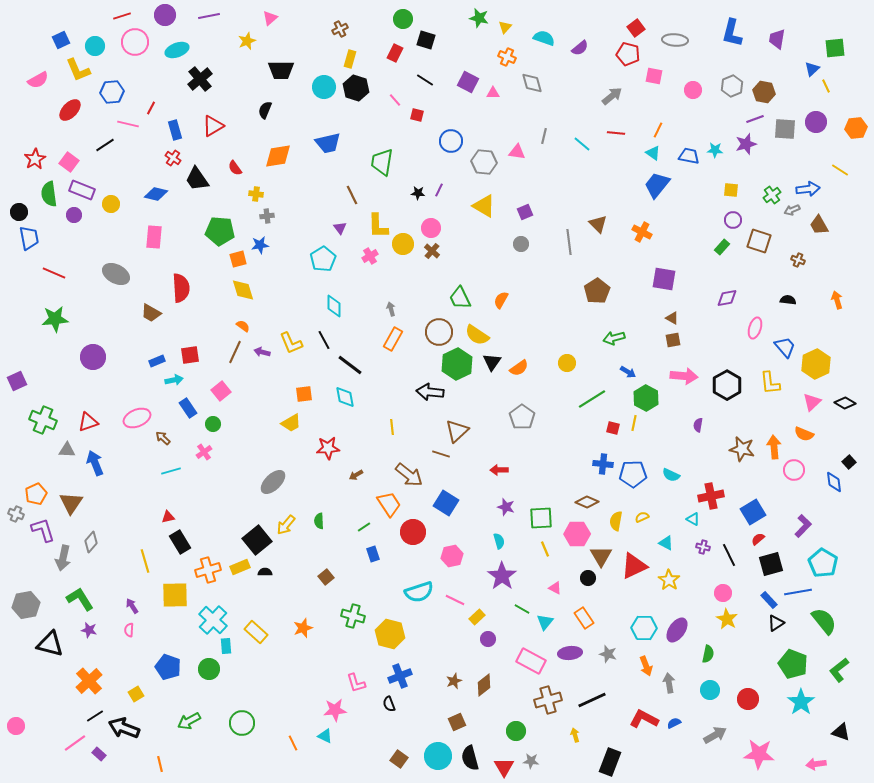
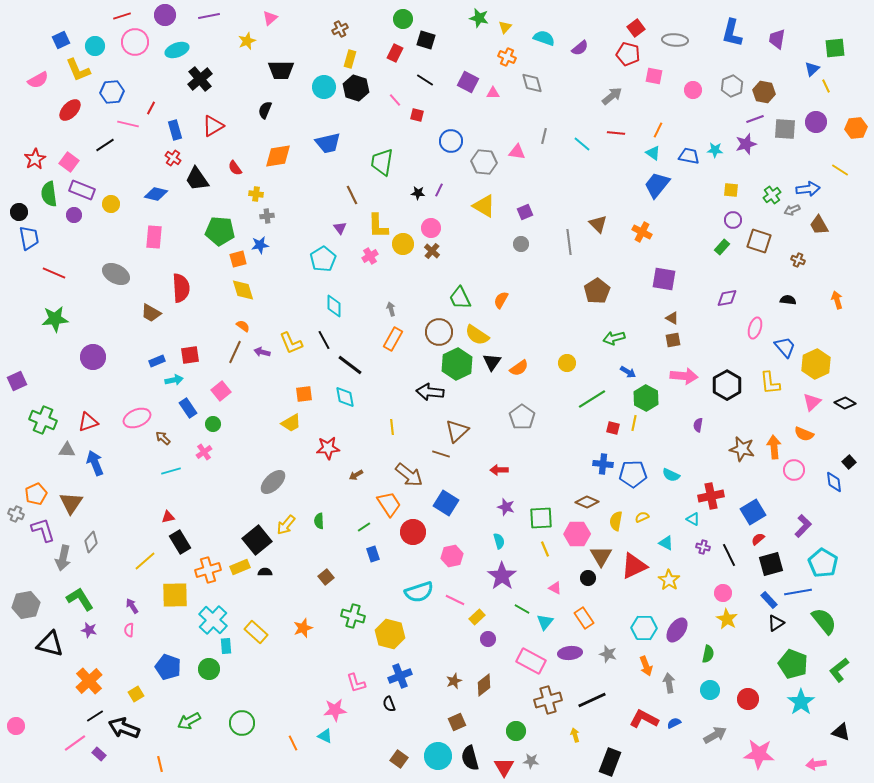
yellow line at (145, 561): rotated 65 degrees clockwise
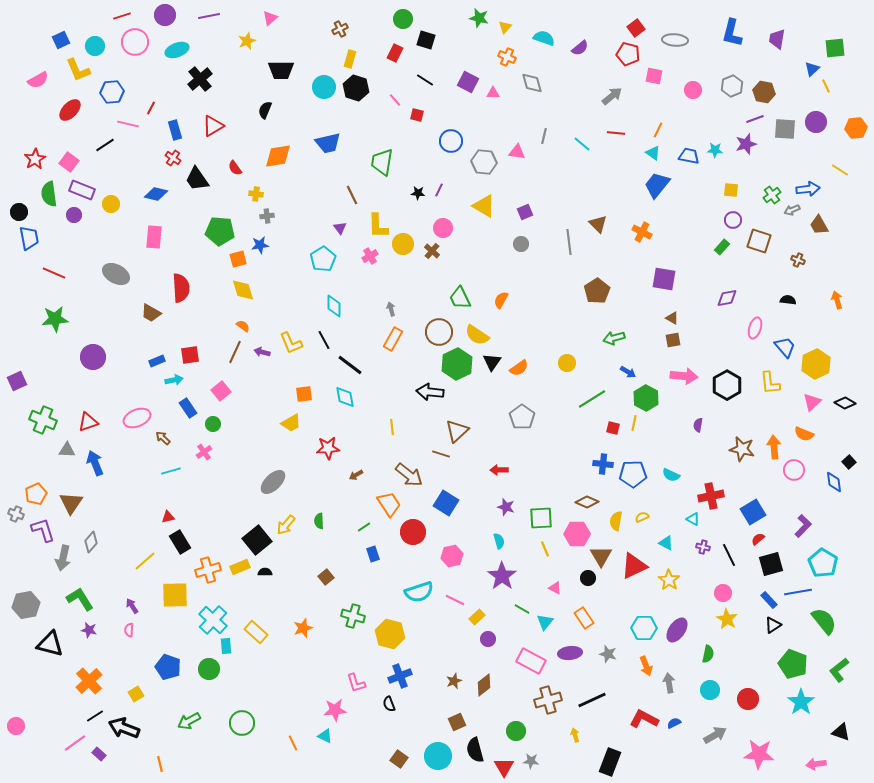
pink circle at (431, 228): moved 12 px right
black triangle at (776, 623): moved 3 px left, 2 px down
black semicircle at (470, 758): moved 5 px right, 8 px up
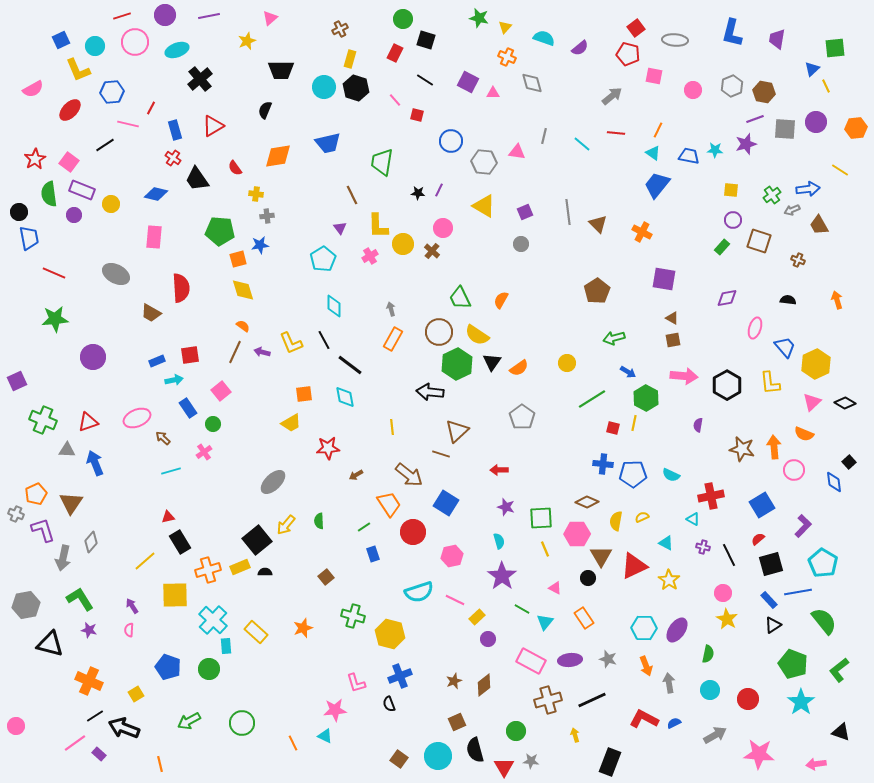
pink semicircle at (38, 80): moved 5 px left, 9 px down
gray line at (569, 242): moved 1 px left, 30 px up
blue square at (753, 512): moved 9 px right, 7 px up
purple ellipse at (570, 653): moved 7 px down
gray star at (608, 654): moved 5 px down
orange cross at (89, 681): rotated 24 degrees counterclockwise
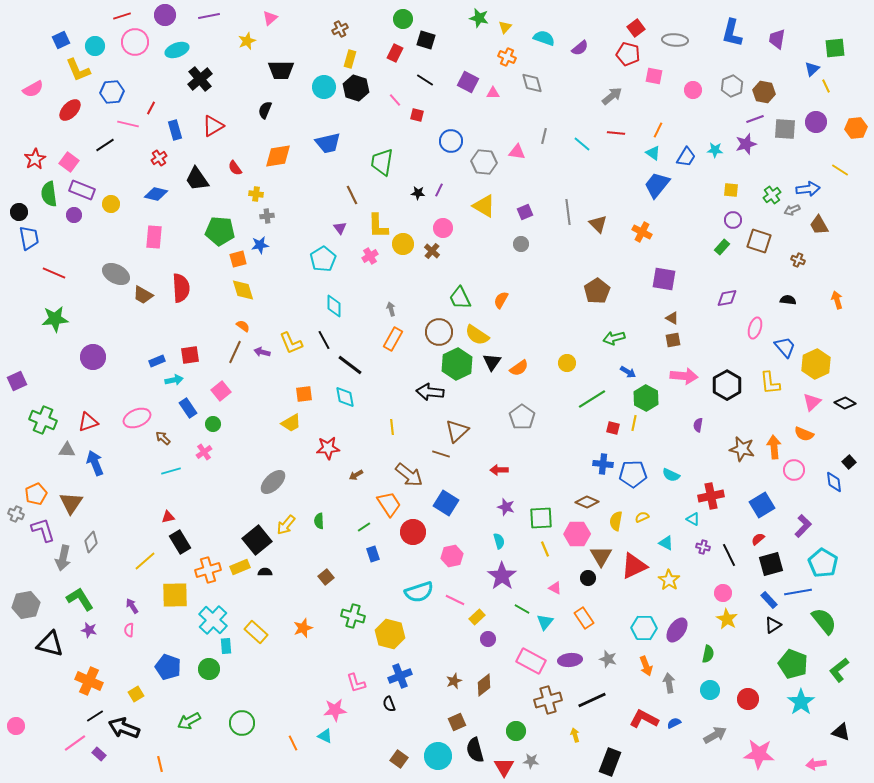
blue trapezoid at (689, 156): moved 3 px left, 1 px down; rotated 110 degrees clockwise
red cross at (173, 158): moved 14 px left; rotated 21 degrees clockwise
brown trapezoid at (151, 313): moved 8 px left, 18 px up
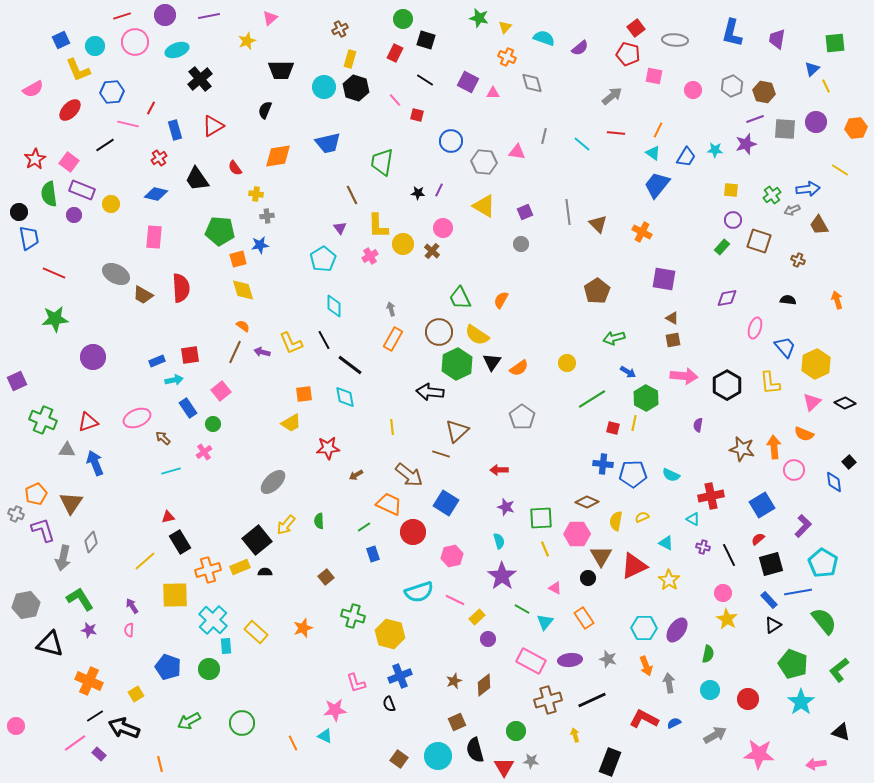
green square at (835, 48): moved 5 px up
orange trapezoid at (389, 504): rotated 32 degrees counterclockwise
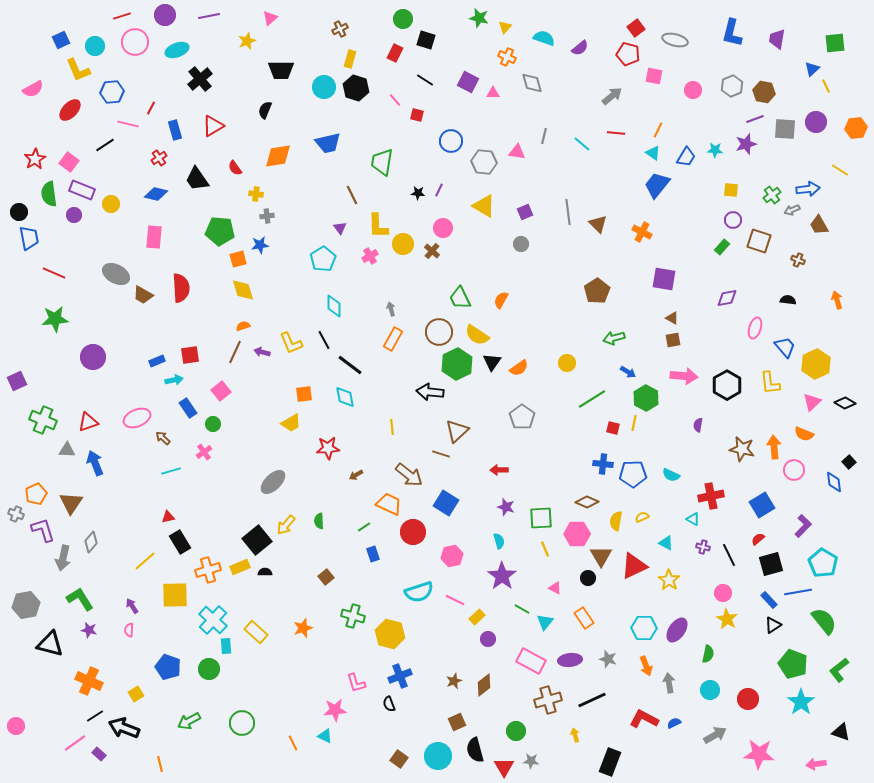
gray ellipse at (675, 40): rotated 10 degrees clockwise
orange semicircle at (243, 326): rotated 56 degrees counterclockwise
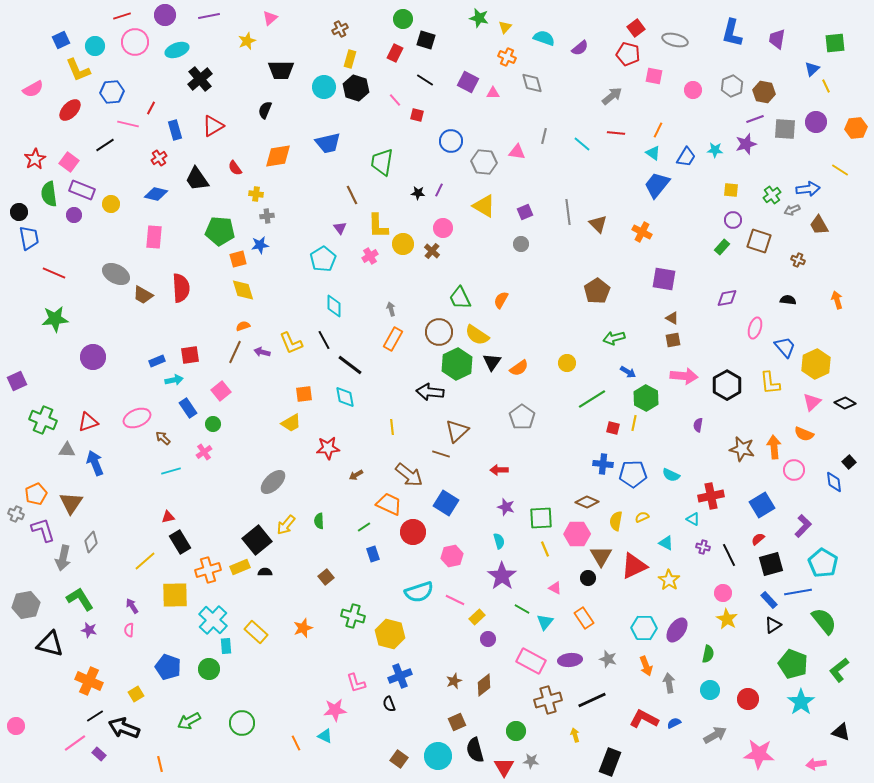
orange line at (293, 743): moved 3 px right
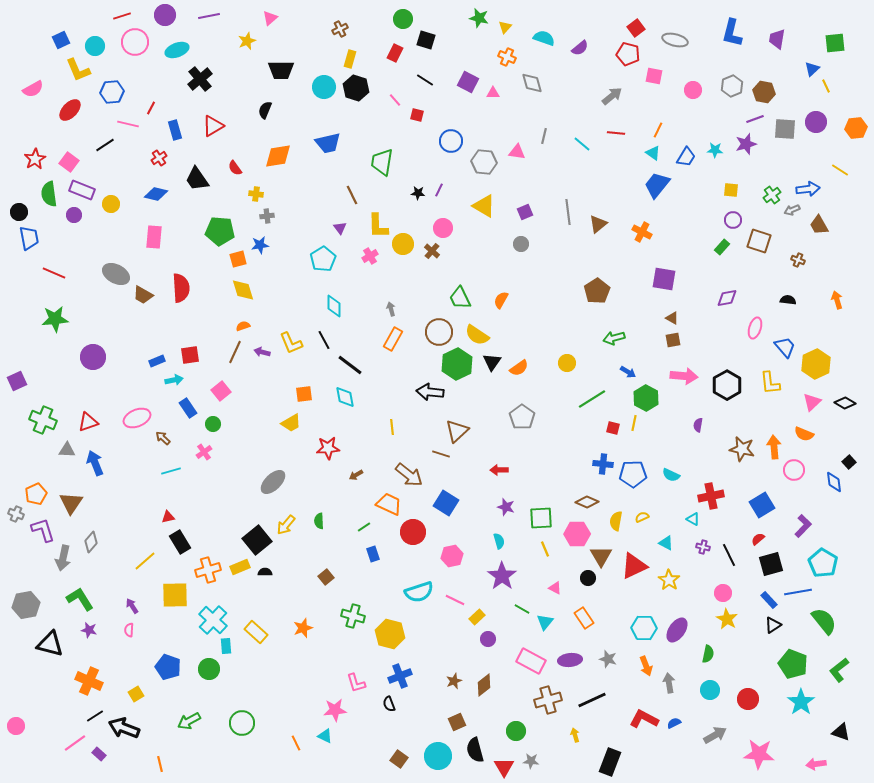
brown triangle at (598, 224): rotated 36 degrees clockwise
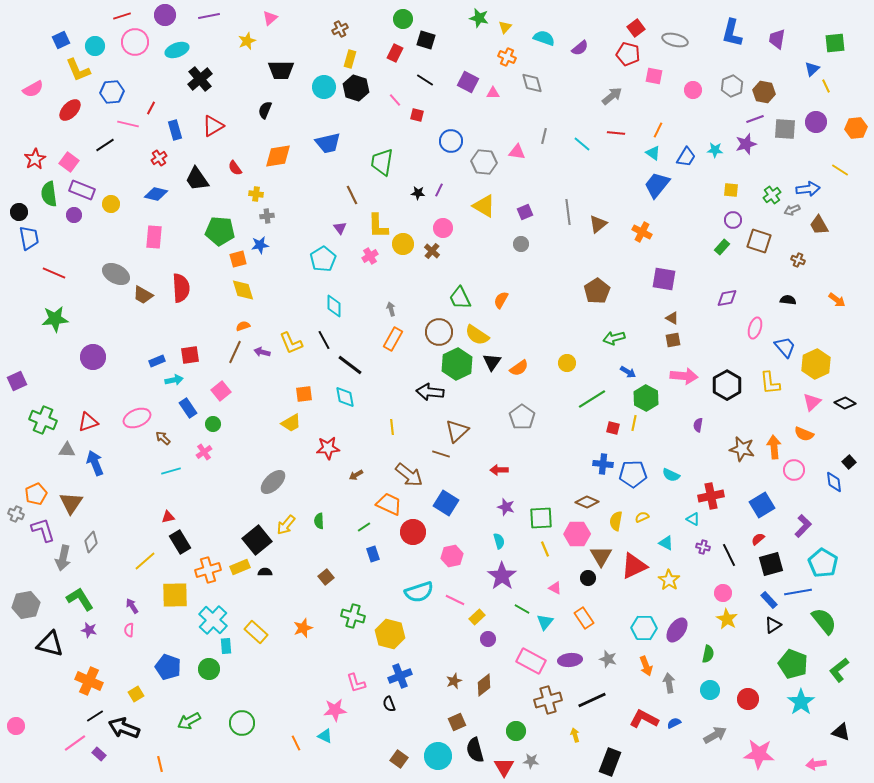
orange arrow at (837, 300): rotated 144 degrees clockwise
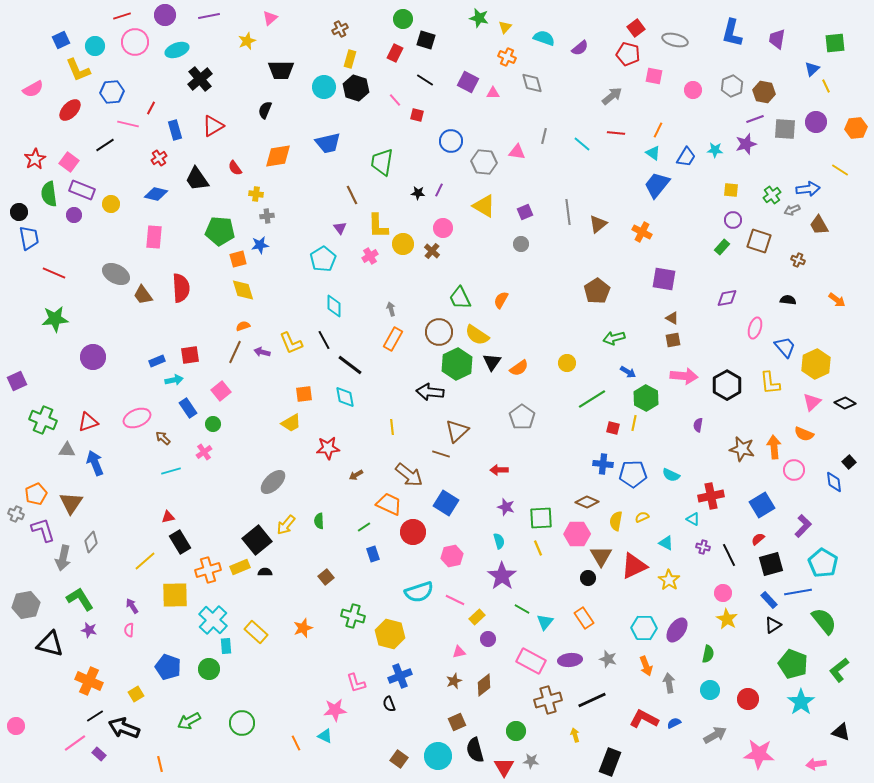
brown trapezoid at (143, 295): rotated 25 degrees clockwise
yellow line at (545, 549): moved 7 px left, 1 px up
pink triangle at (555, 588): moved 96 px left, 64 px down; rotated 40 degrees counterclockwise
